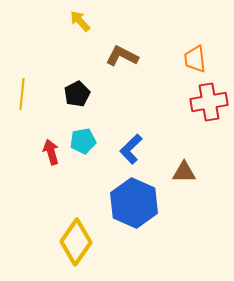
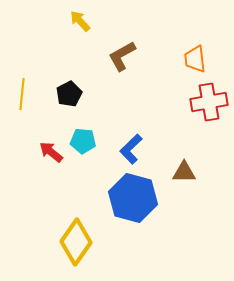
brown L-shape: rotated 56 degrees counterclockwise
black pentagon: moved 8 px left
cyan pentagon: rotated 15 degrees clockwise
red arrow: rotated 35 degrees counterclockwise
blue hexagon: moved 1 px left, 5 px up; rotated 9 degrees counterclockwise
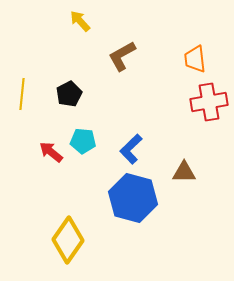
yellow diamond: moved 8 px left, 2 px up
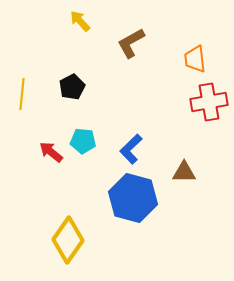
brown L-shape: moved 9 px right, 13 px up
black pentagon: moved 3 px right, 7 px up
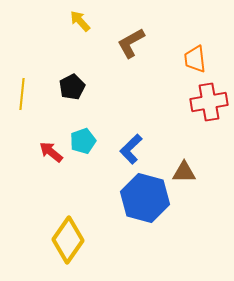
cyan pentagon: rotated 25 degrees counterclockwise
blue hexagon: moved 12 px right
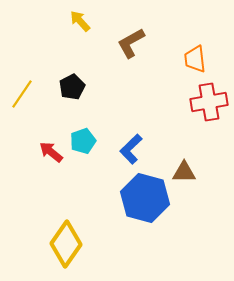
yellow line: rotated 28 degrees clockwise
yellow diamond: moved 2 px left, 4 px down
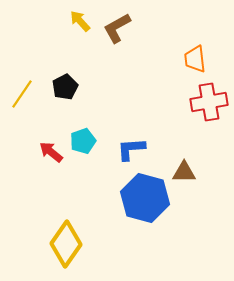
brown L-shape: moved 14 px left, 15 px up
black pentagon: moved 7 px left
blue L-shape: rotated 40 degrees clockwise
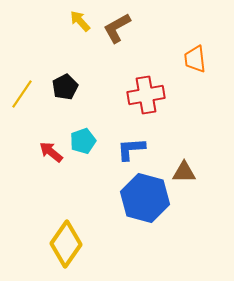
red cross: moved 63 px left, 7 px up
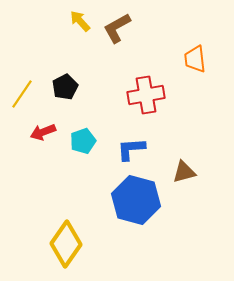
red arrow: moved 8 px left, 20 px up; rotated 60 degrees counterclockwise
brown triangle: rotated 15 degrees counterclockwise
blue hexagon: moved 9 px left, 2 px down
